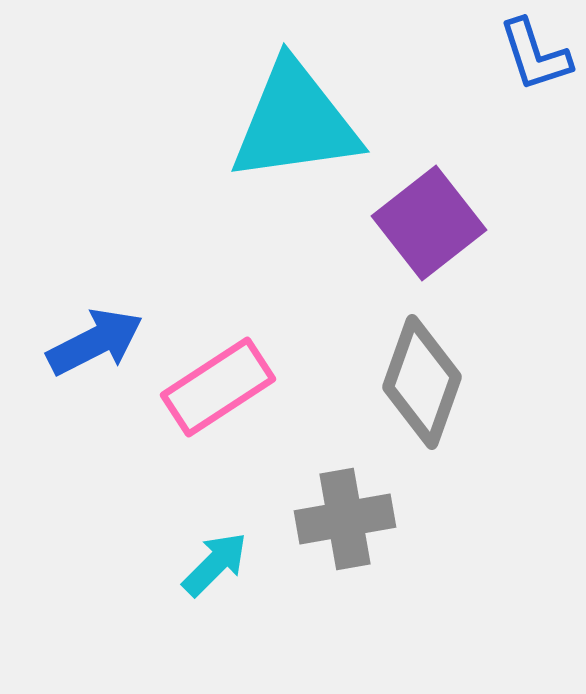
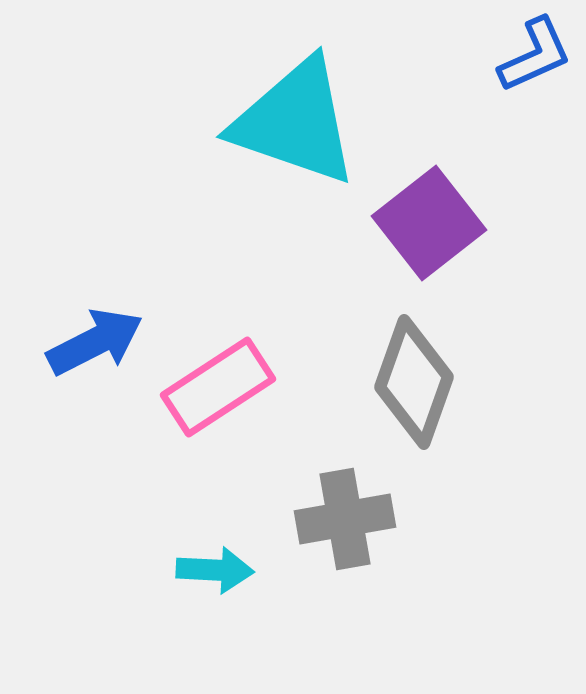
blue L-shape: rotated 96 degrees counterclockwise
cyan triangle: rotated 27 degrees clockwise
gray diamond: moved 8 px left
cyan arrow: moved 6 px down; rotated 48 degrees clockwise
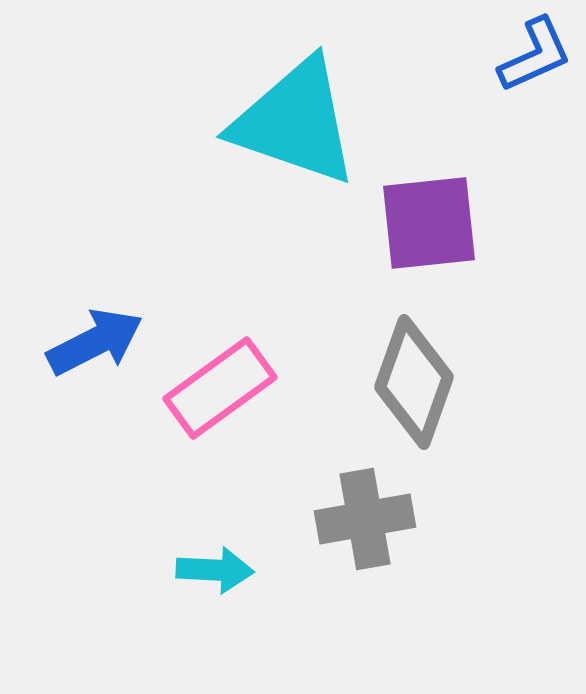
purple square: rotated 32 degrees clockwise
pink rectangle: moved 2 px right, 1 px down; rotated 3 degrees counterclockwise
gray cross: moved 20 px right
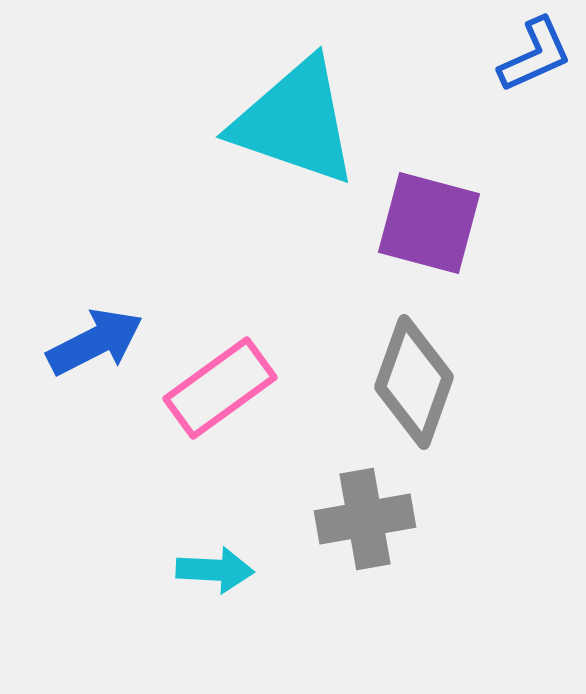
purple square: rotated 21 degrees clockwise
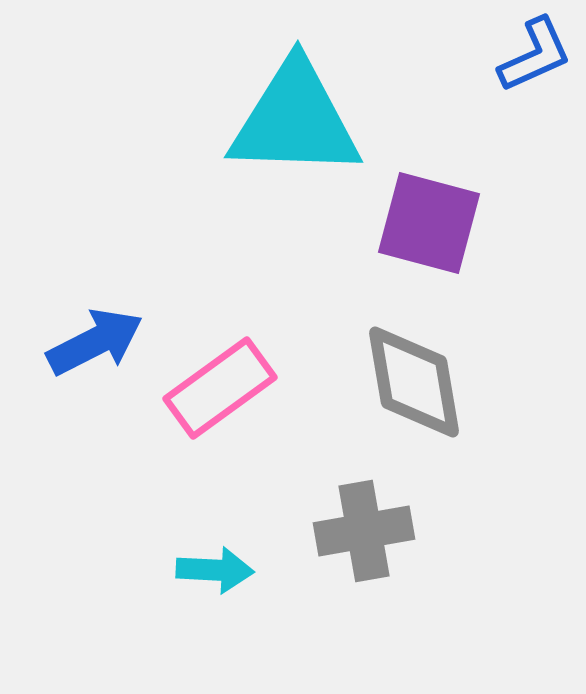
cyan triangle: moved 2 px up; rotated 17 degrees counterclockwise
gray diamond: rotated 29 degrees counterclockwise
gray cross: moved 1 px left, 12 px down
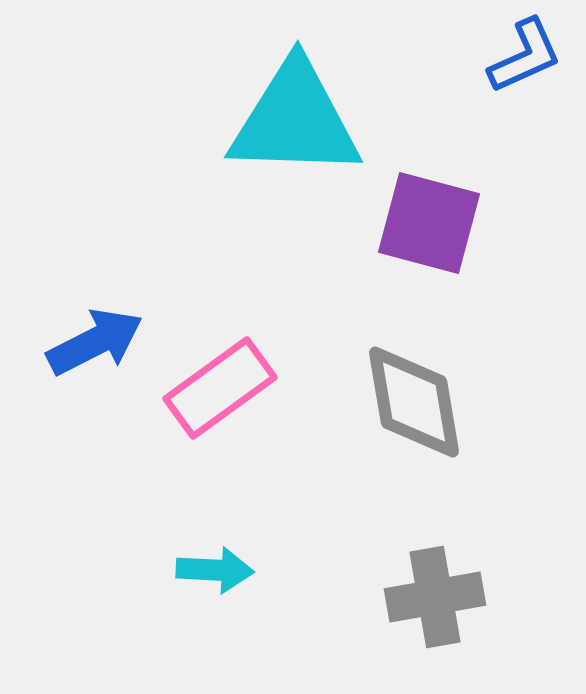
blue L-shape: moved 10 px left, 1 px down
gray diamond: moved 20 px down
gray cross: moved 71 px right, 66 px down
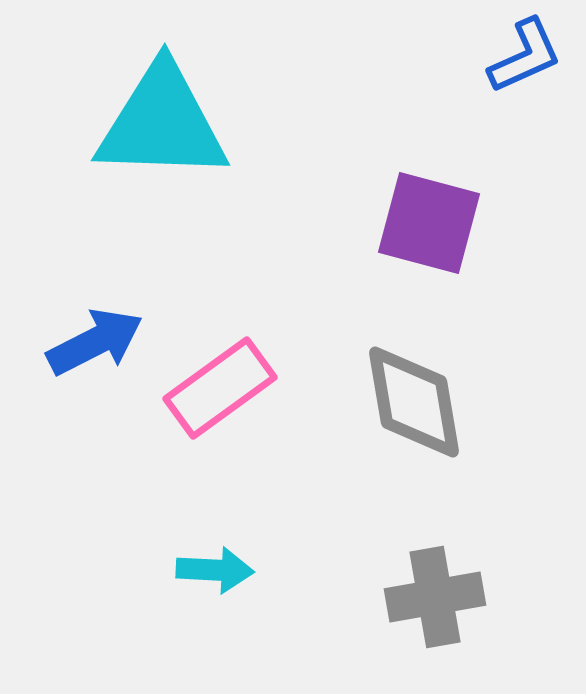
cyan triangle: moved 133 px left, 3 px down
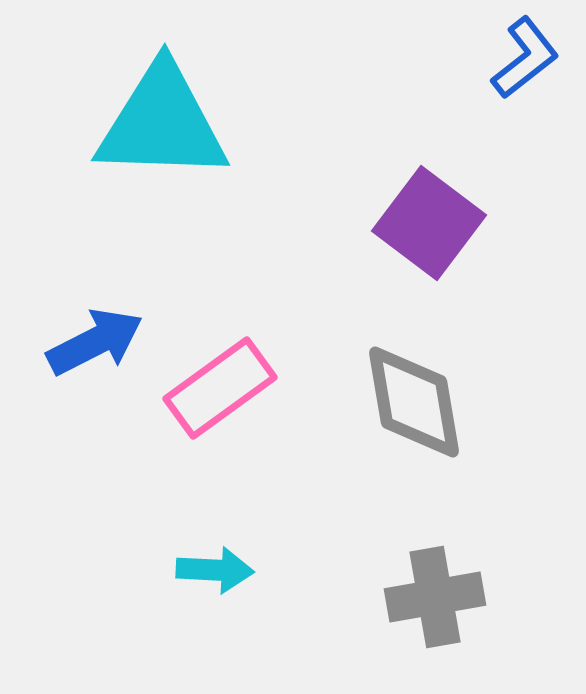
blue L-shape: moved 2 px down; rotated 14 degrees counterclockwise
purple square: rotated 22 degrees clockwise
